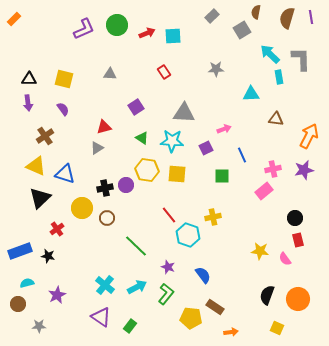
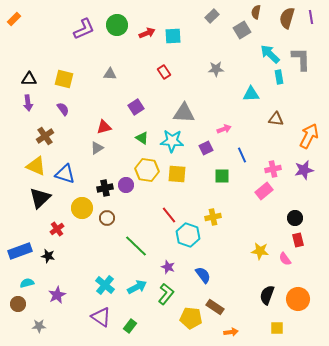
yellow square at (277, 328): rotated 24 degrees counterclockwise
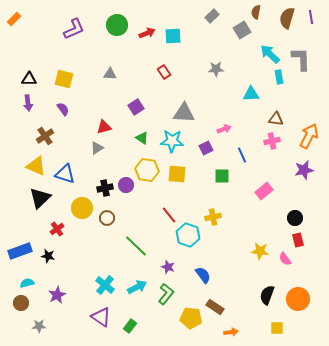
purple L-shape at (84, 29): moved 10 px left
pink cross at (273, 169): moved 1 px left, 28 px up
brown circle at (18, 304): moved 3 px right, 1 px up
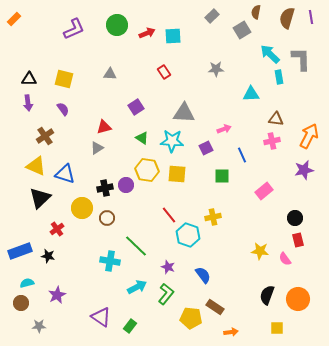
cyan cross at (105, 285): moved 5 px right, 24 px up; rotated 30 degrees counterclockwise
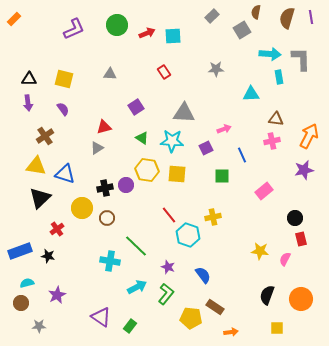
cyan arrow at (270, 54): rotated 140 degrees clockwise
yellow triangle at (36, 166): rotated 15 degrees counterclockwise
red rectangle at (298, 240): moved 3 px right, 1 px up
pink semicircle at (285, 259): rotated 64 degrees clockwise
orange circle at (298, 299): moved 3 px right
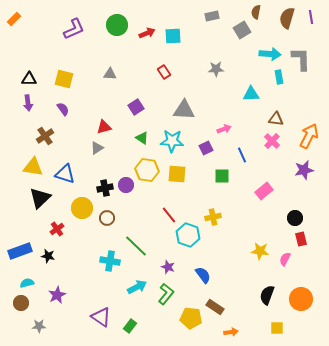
gray rectangle at (212, 16): rotated 32 degrees clockwise
gray triangle at (184, 113): moved 3 px up
pink cross at (272, 141): rotated 35 degrees counterclockwise
yellow triangle at (36, 166): moved 3 px left, 1 px down
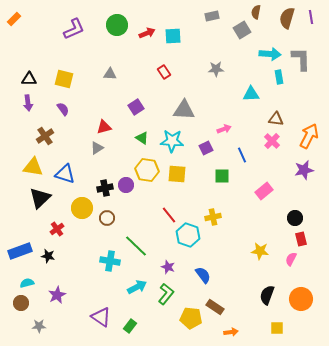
pink semicircle at (285, 259): moved 6 px right
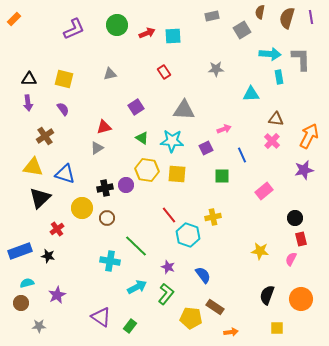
brown semicircle at (256, 12): moved 4 px right
gray triangle at (110, 74): rotated 16 degrees counterclockwise
